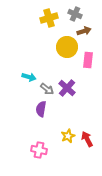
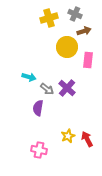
purple semicircle: moved 3 px left, 1 px up
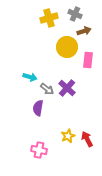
cyan arrow: moved 1 px right
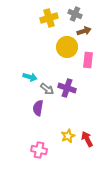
purple cross: rotated 24 degrees counterclockwise
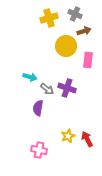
yellow circle: moved 1 px left, 1 px up
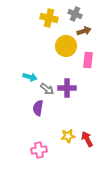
yellow cross: rotated 30 degrees clockwise
purple cross: rotated 18 degrees counterclockwise
yellow star: rotated 16 degrees clockwise
pink cross: rotated 21 degrees counterclockwise
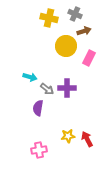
pink rectangle: moved 1 px right, 2 px up; rotated 21 degrees clockwise
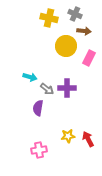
brown arrow: rotated 24 degrees clockwise
red arrow: moved 1 px right
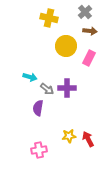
gray cross: moved 10 px right, 2 px up; rotated 24 degrees clockwise
brown arrow: moved 6 px right
yellow star: moved 1 px right
